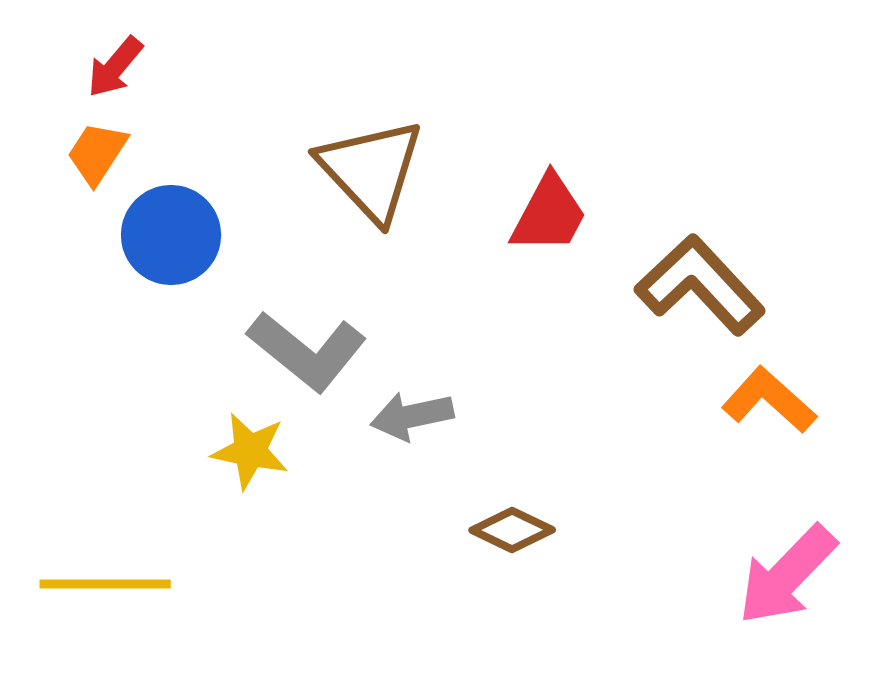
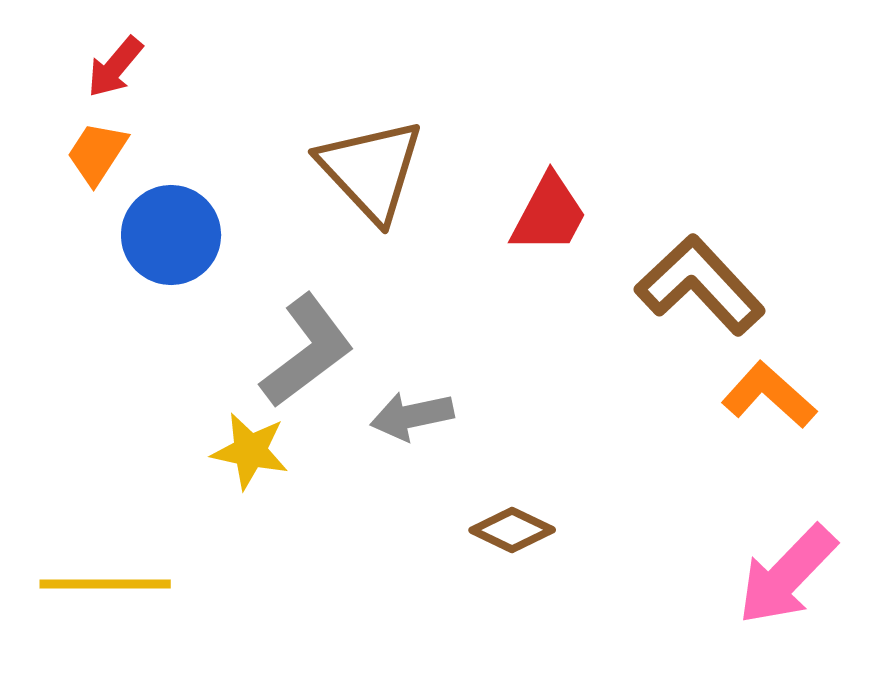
gray L-shape: rotated 76 degrees counterclockwise
orange L-shape: moved 5 px up
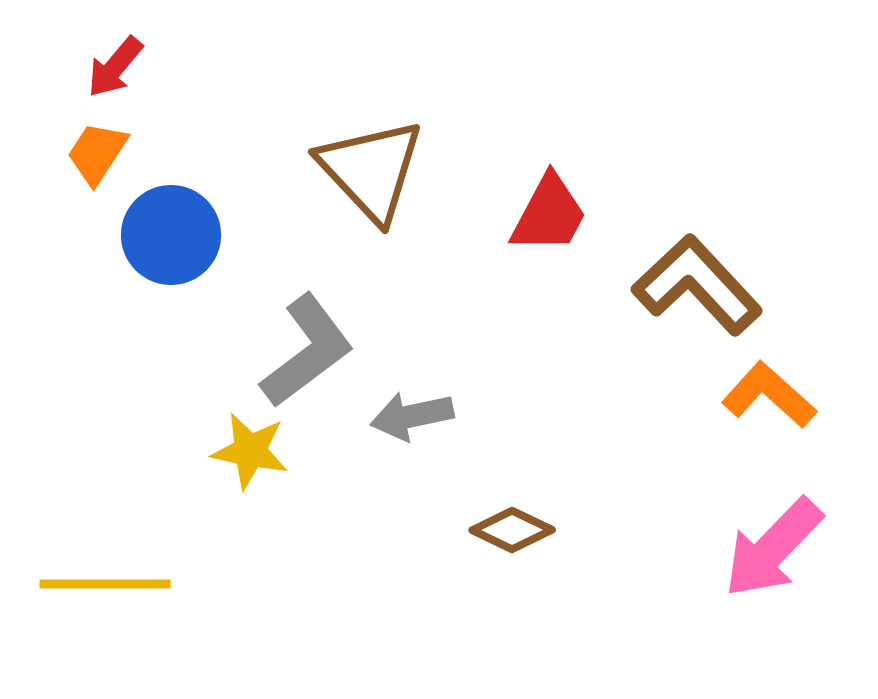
brown L-shape: moved 3 px left
pink arrow: moved 14 px left, 27 px up
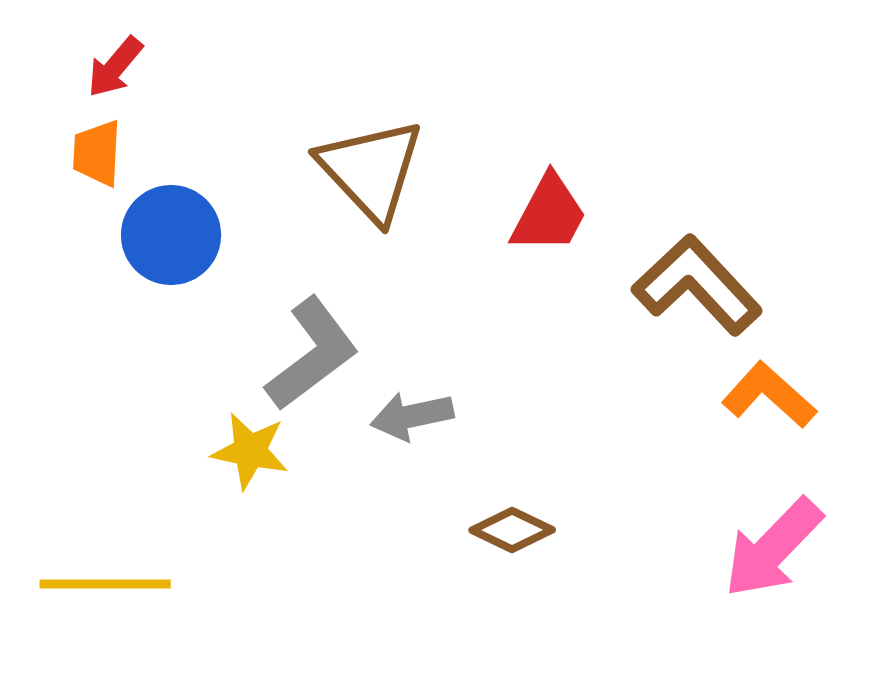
orange trapezoid: rotated 30 degrees counterclockwise
gray L-shape: moved 5 px right, 3 px down
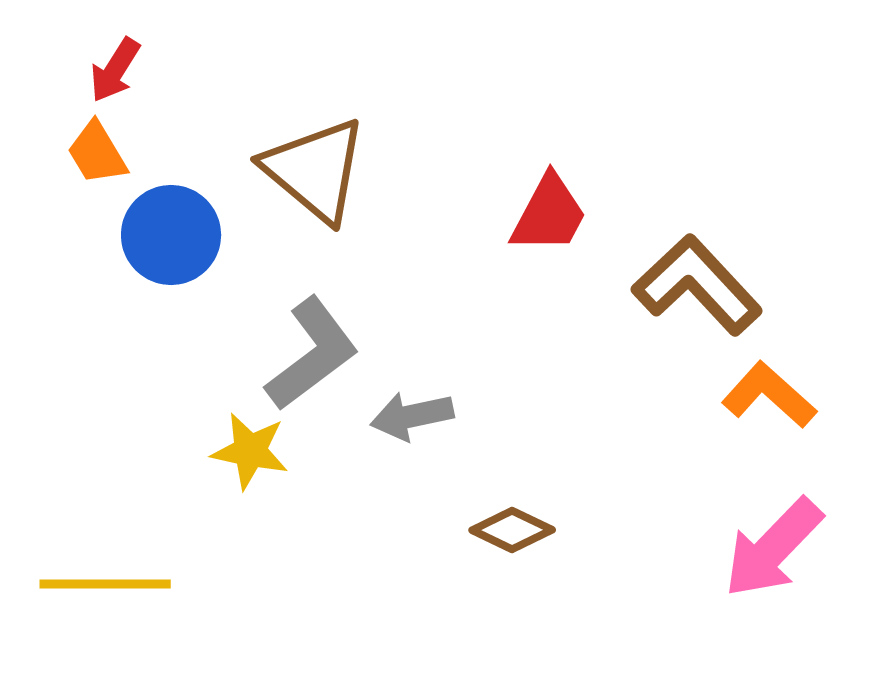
red arrow: moved 3 px down; rotated 8 degrees counterclockwise
orange trapezoid: rotated 34 degrees counterclockwise
brown triangle: moved 56 px left; rotated 7 degrees counterclockwise
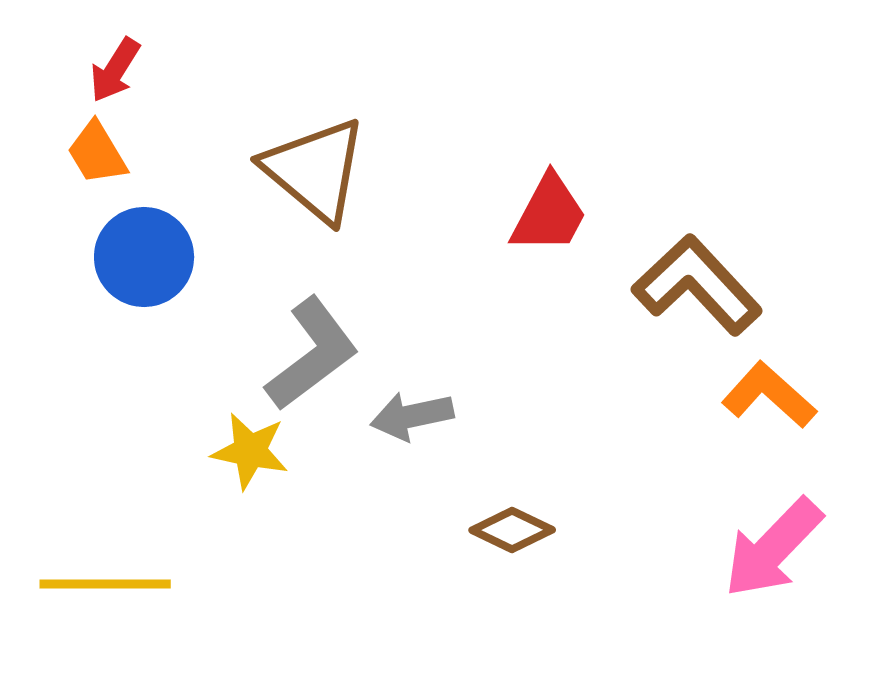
blue circle: moved 27 px left, 22 px down
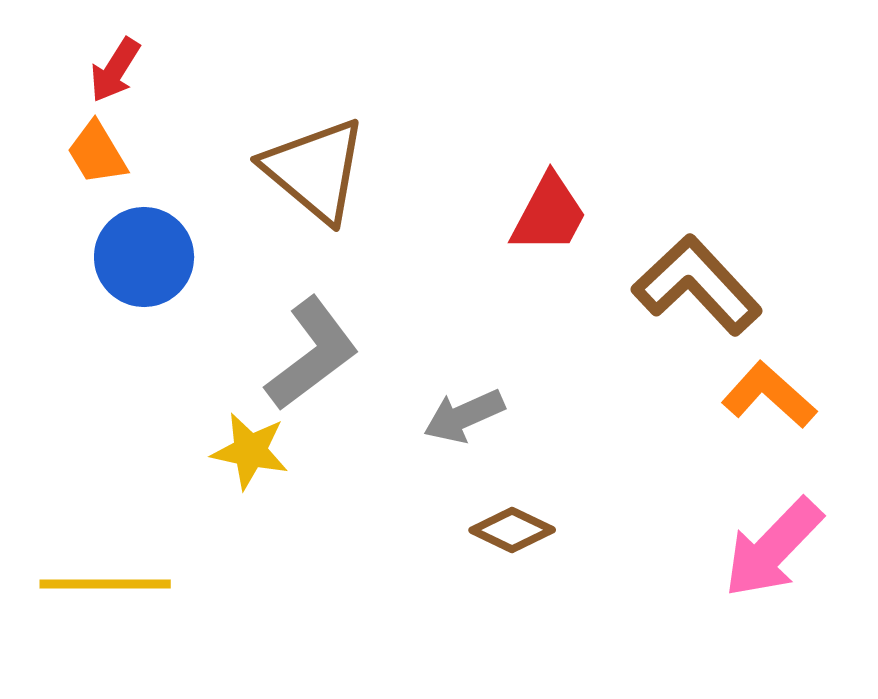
gray arrow: moved 52 px right; rotated 12 degrees counterclockwise
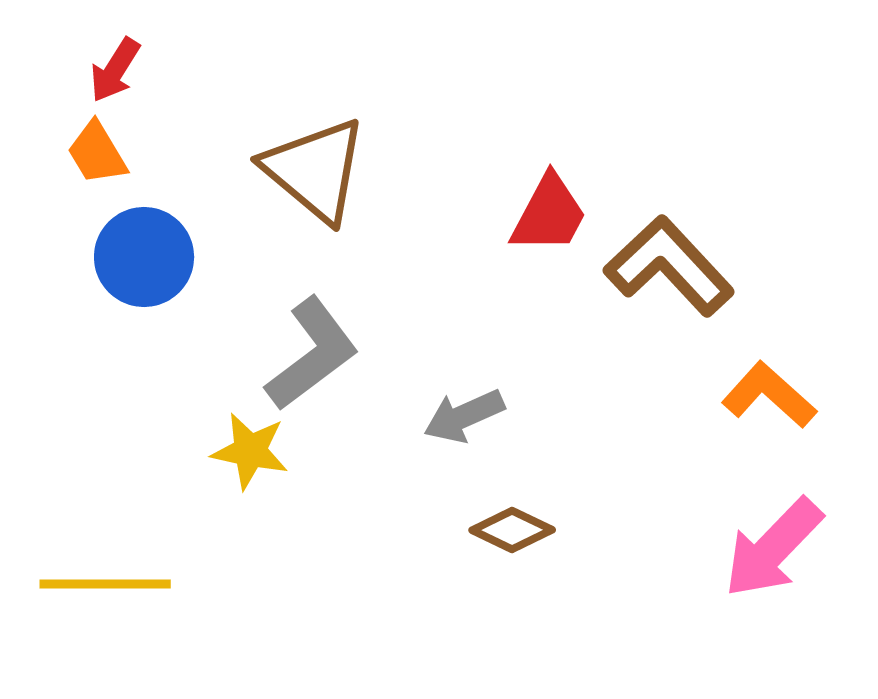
brown L-shape: moved 28 px left, 19 px up
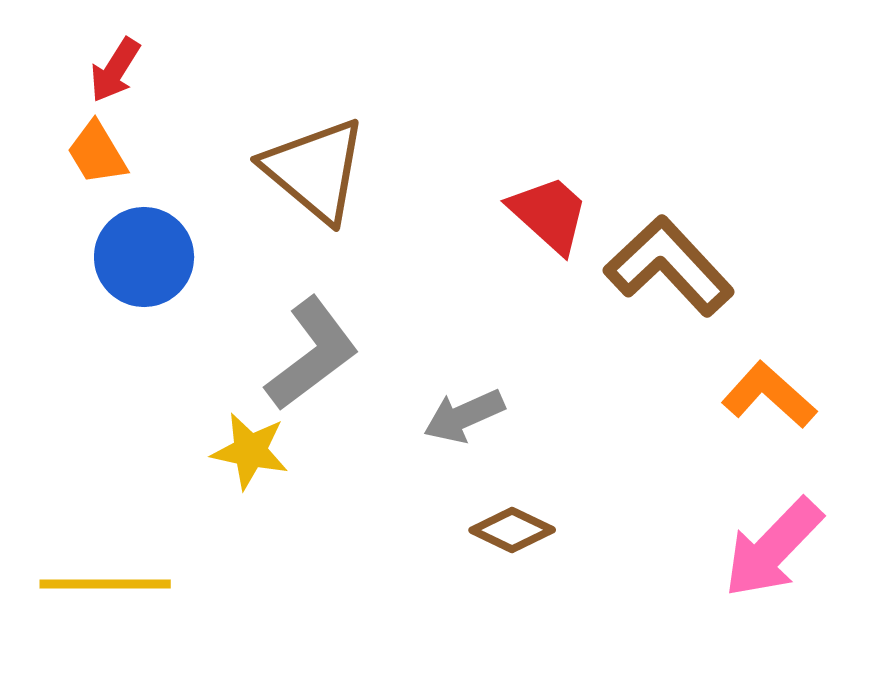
red trapezoid: rotated 76 degrees counterclockwise
